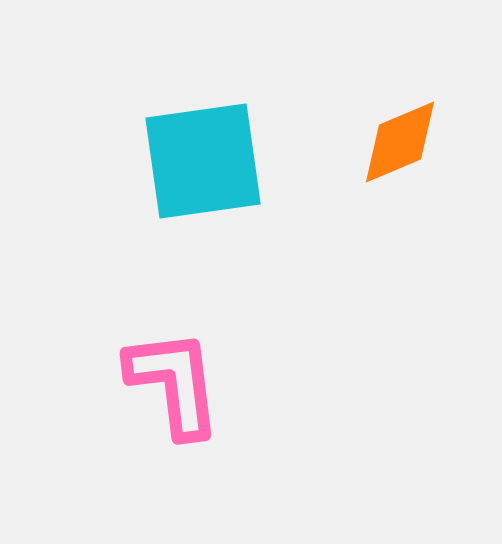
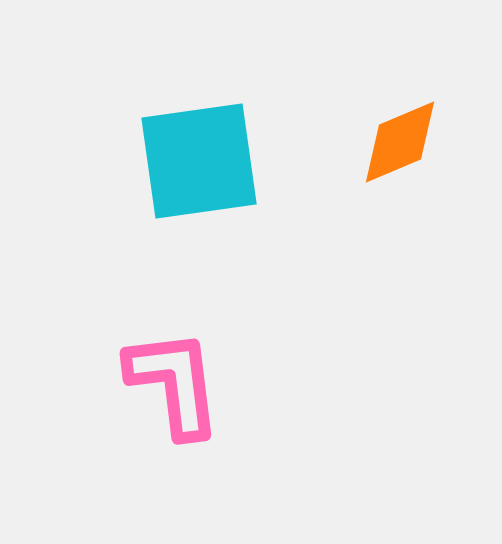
cyan square: moved 4 px left
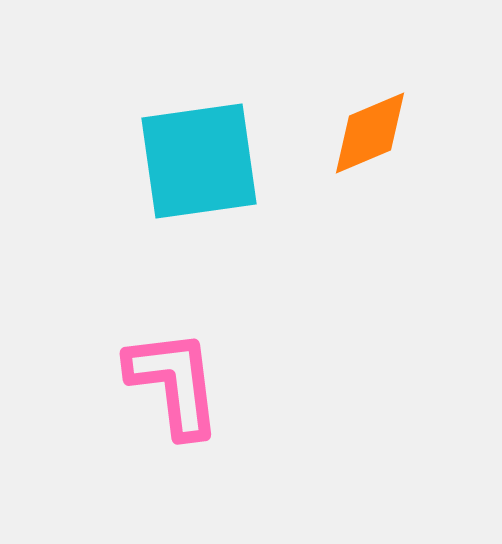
orange diamond: moved 30 px left, 9 px up
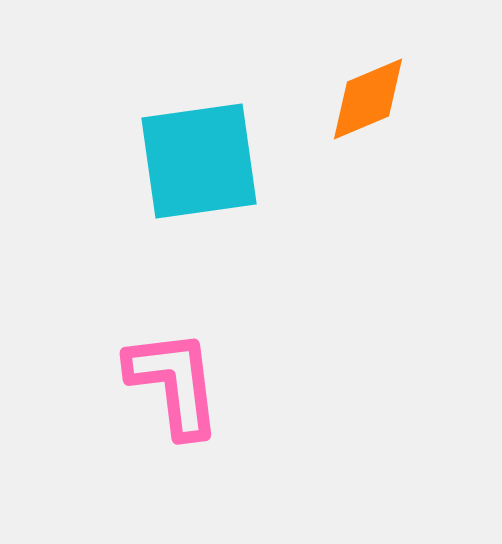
orange diamond: moved 2 px left, 34 px up
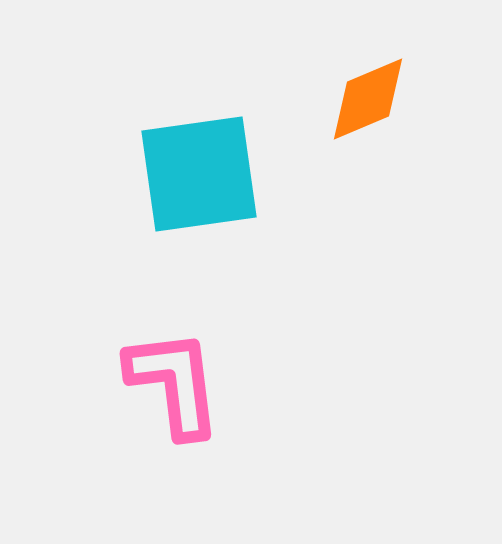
cyan square: moved 13 px down
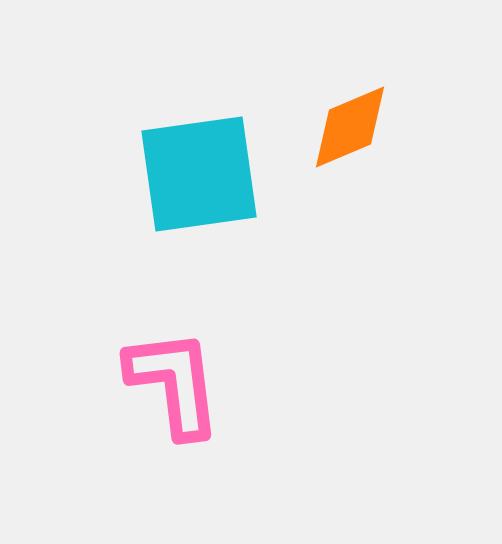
orange diamond: moved 18 px left, 28 px down
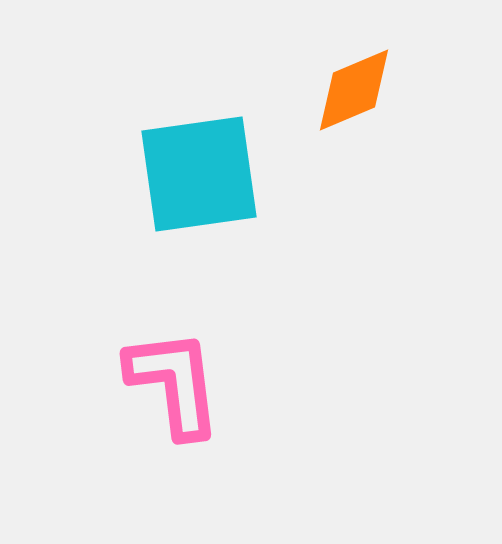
orange diamond: moved 4 px right, 37 px up
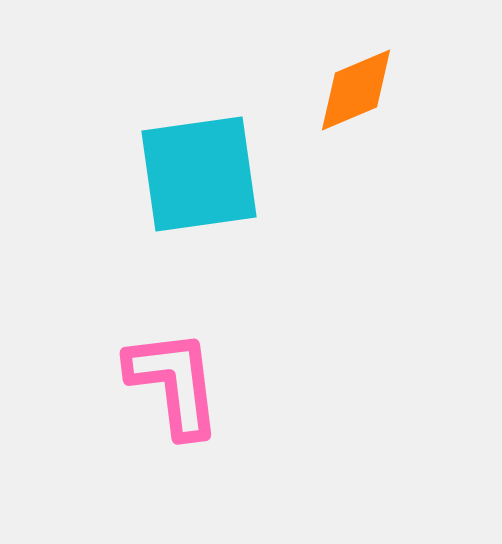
orange diamond: moved 2 px right
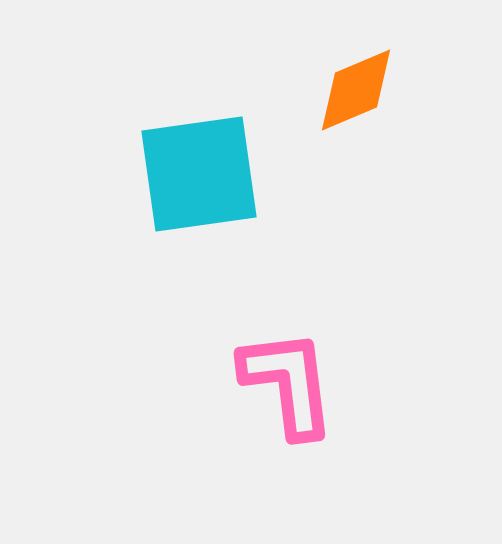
pink L-shape: moved 114 px right
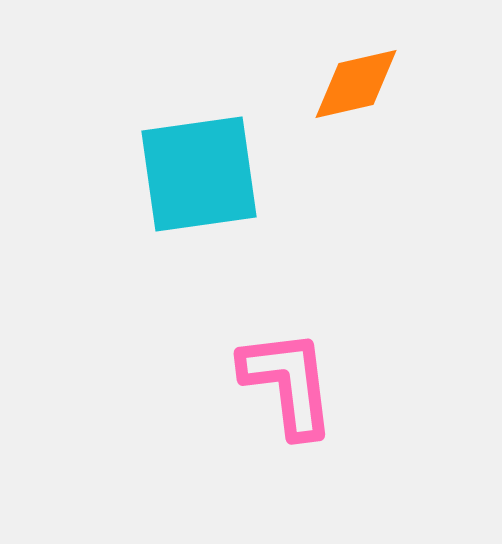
orange diamond: moved 6 px up; rotated 10 degrees clockwise
